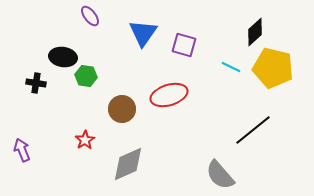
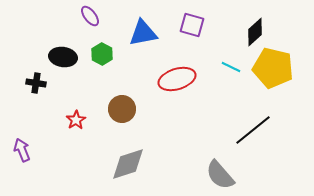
blue triangle: rotated 44 degrees clockwise
purple square: moved 8 px right, 20 px up
green hexagon: moved 16 px right, 22 px up; rotated 20 degrees clockwise
red ellipse: moved 8 px right, 16 px up
red star: moved 9 px left, 20 px up
gray diamond: rotated 6 degrees clockwise
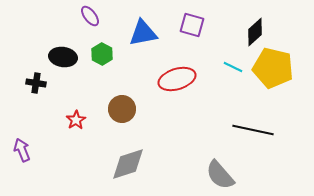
cyan line: moved 2 px right
black line: rotated 51 degrees clockwise
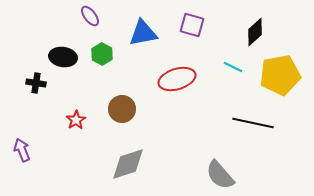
yellow pentagon: moved 7 px right, 7 px down; rotated 24 degrees counterclockwise
black line: moved 7 px up
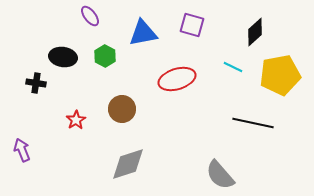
green hexagon: moved 3 px right, 2 px down
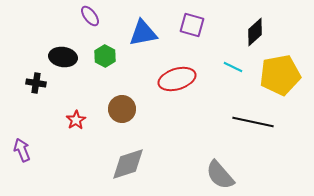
black line: moved 1 px up
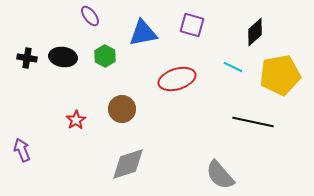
black cross: moved 9 px left, 25 px up
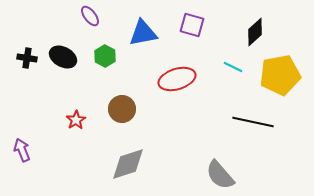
black ellipse: rotated 20 degrees clockwise
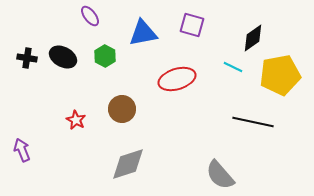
black diamond: moved 2 px left, 6 px down; rotated 8 degrees clockwise
red star: rotated 12 degrees counterclockwise
